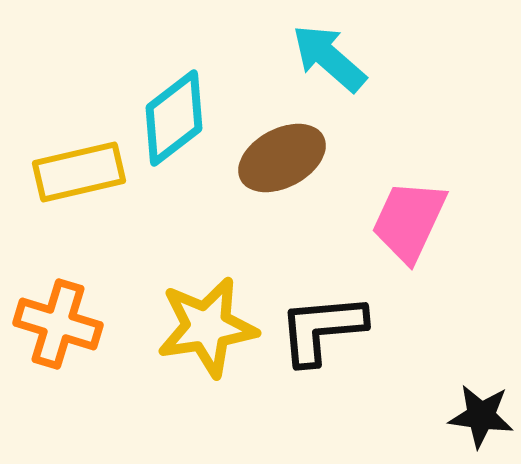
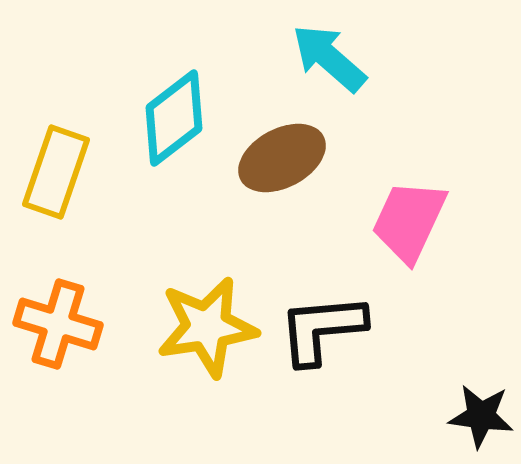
yellow rectangle: moved 23 px left; rotated 58 degrees counterclockwise
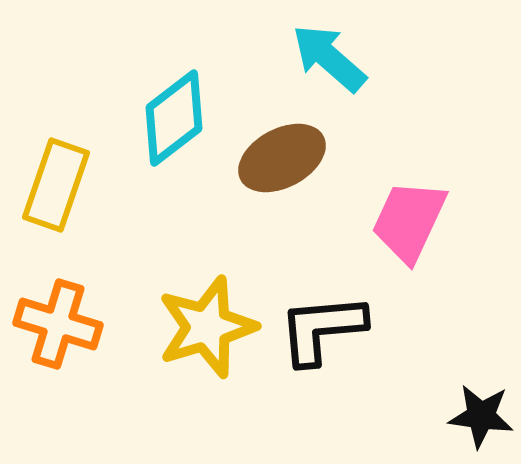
yellow rectangle: moved 13 px down
yellow star: rotated 8 degrees counterclockwise
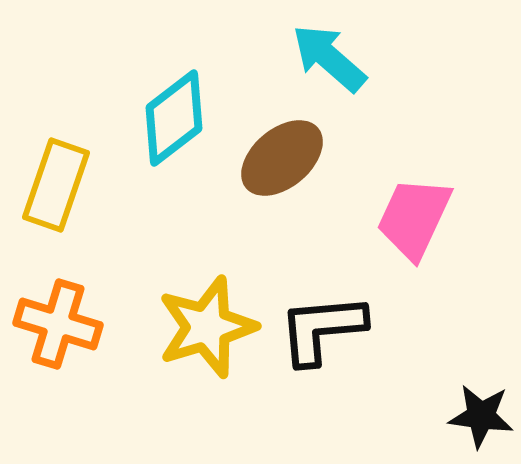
brown ellipse: rotated 12 degrees counterclockwise
pink trapezoid: moved 5 px right, 3 px up
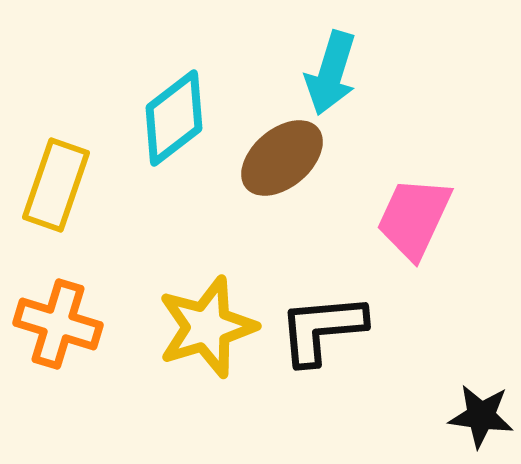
cyan arrow: moved 2 px right, 15 px down; rotated 114 degrees counterclockwise
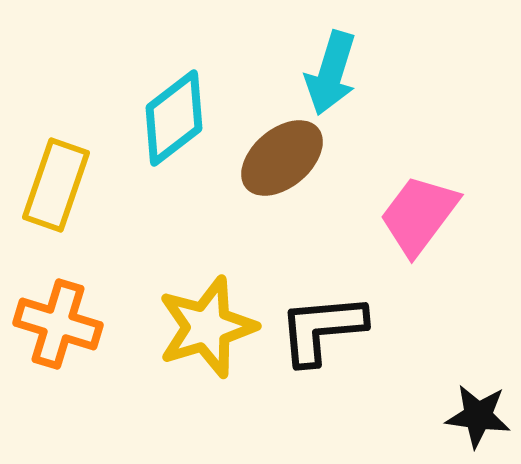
pink trapezoid: moved 5 px right, 3 px up; rotated 12 degrees clockwise
black star: moved 3 px left
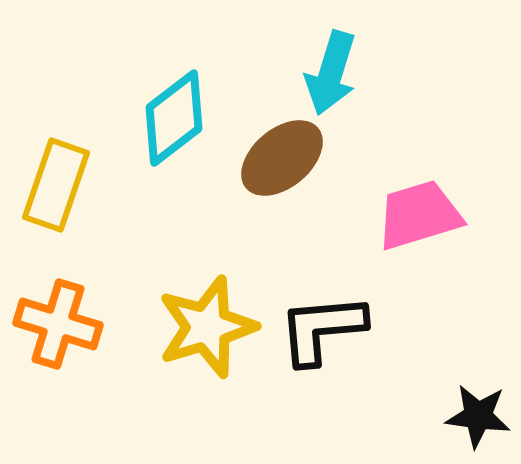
pink trapezoid: rotated 36 degrees clockwise
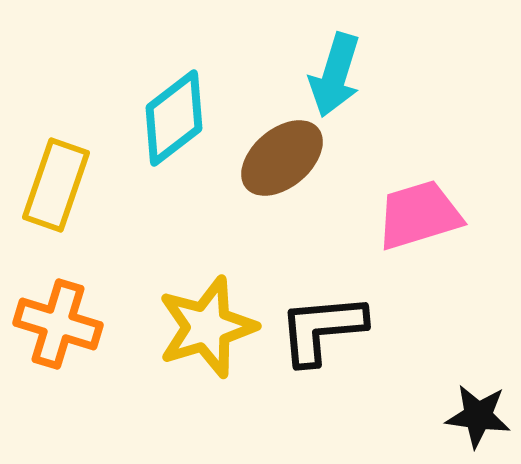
cyan arrow: moved 4 px right, 2 px down
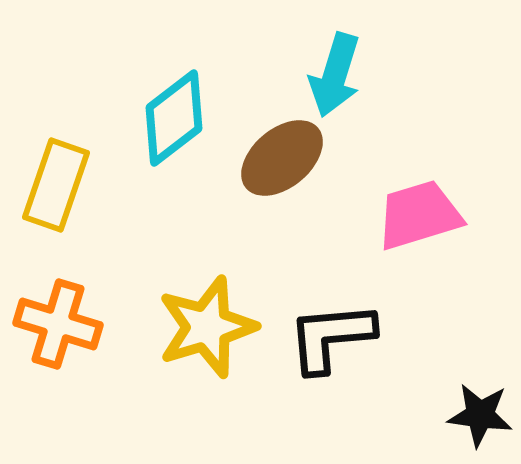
black L-shape: moved 9 px right, 8 px down
black star: moved 2 px right, 1 px up
